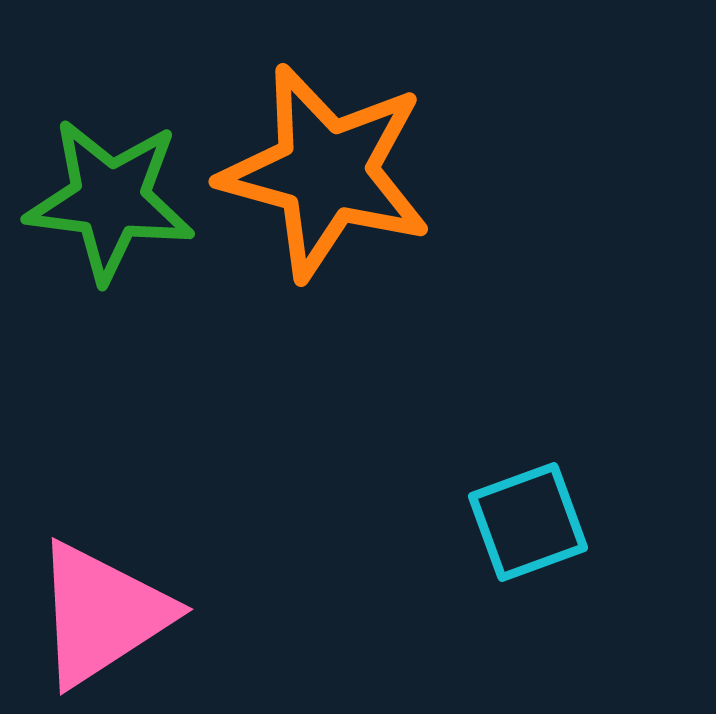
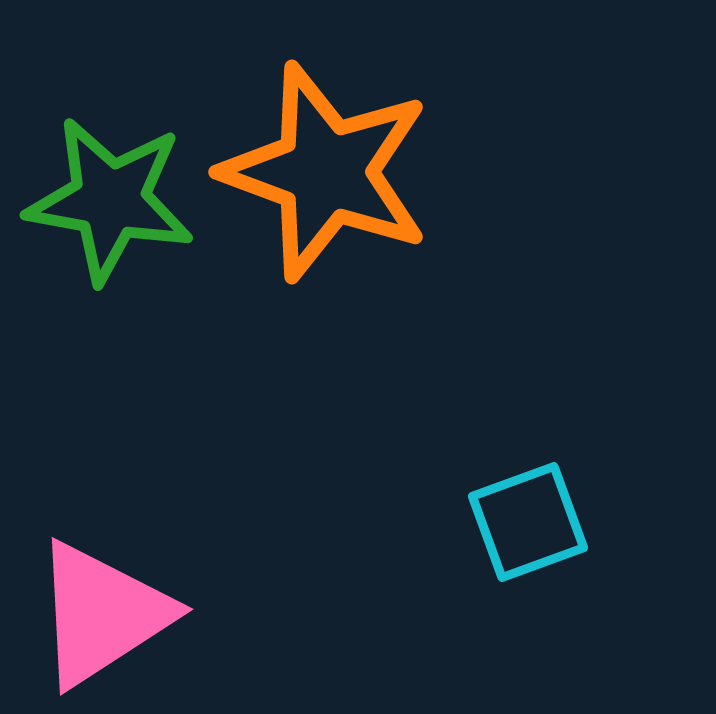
orange star: rotated 5 degrees clockwise
green star: rotated 3 degrees clockwise
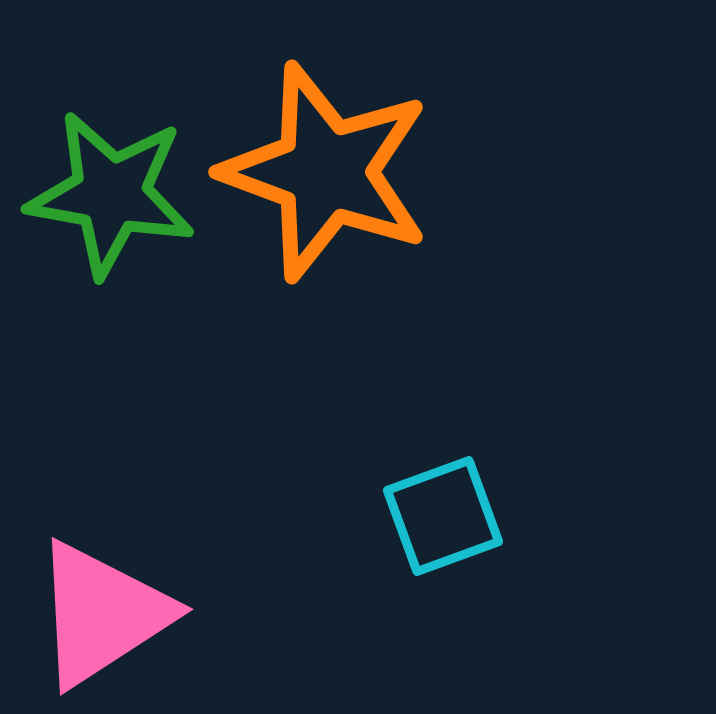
green star: moved 1 px right, 6 px up
cyan square: moved 85 px left, 6 px up
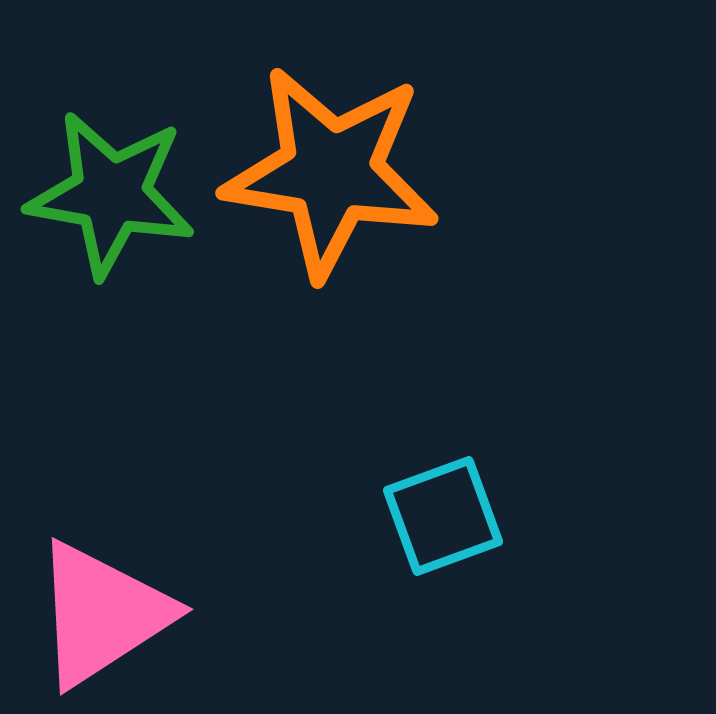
orange star: moved 5 px right; rotated 11 degrees counterclockwise
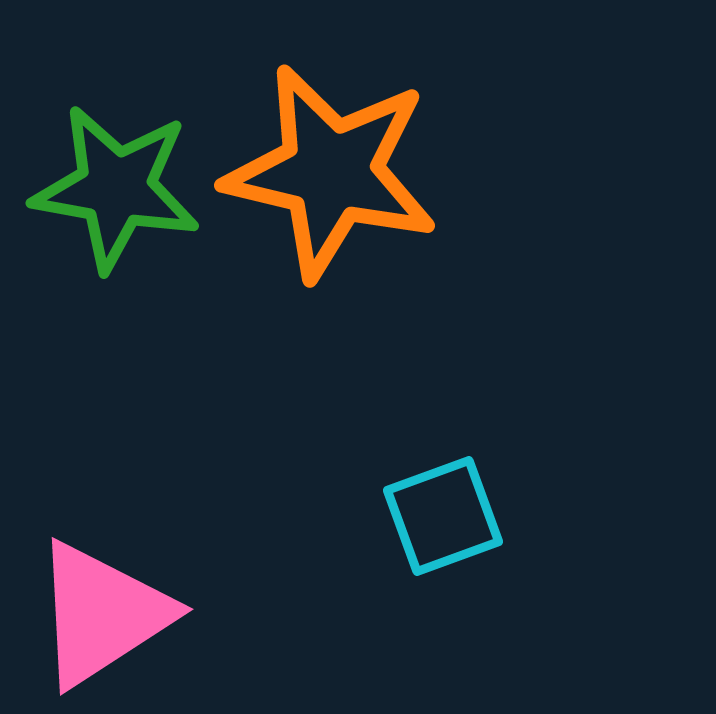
orange star: rotated 4 degrees clockwise
green star: moved 5 px right, 6 px up
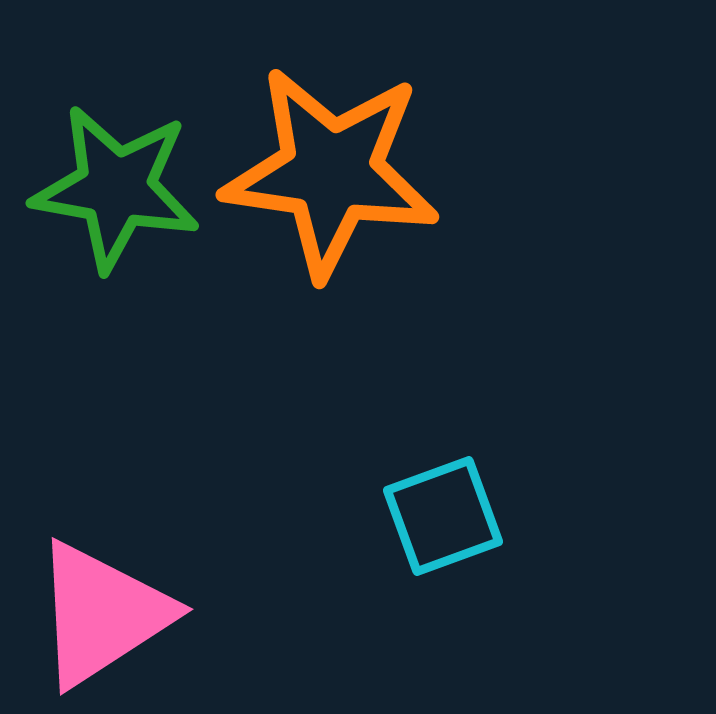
orange star: rotated 5 degrees counterclockwise
